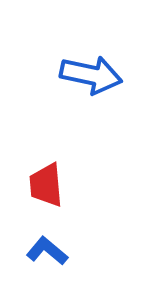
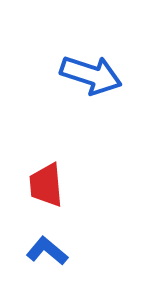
blue arrow: rotated 6 degrees clockwise
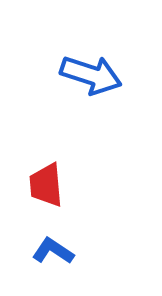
blue L-shape: moved 6 px right; rotated 6 degrees counterclockwise
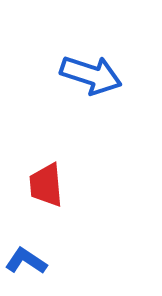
blue L-shape: moved 27 px left, 10 px down
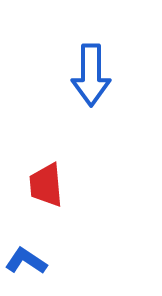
blue arrow: rotated 72 degrees clockwise
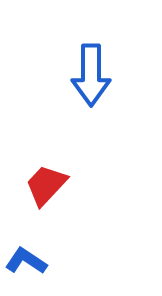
red trapezoid: rotated 48 degrees clockwise
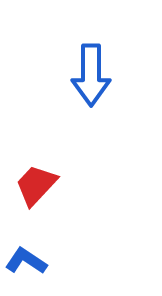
red trapezoid: moved 10 px left
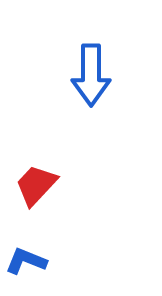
blue L-shape: rotated 12 degrees counterclockwise
